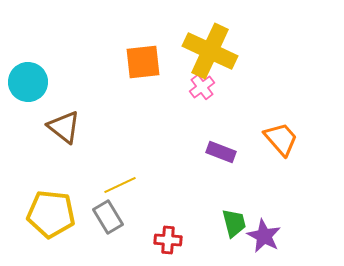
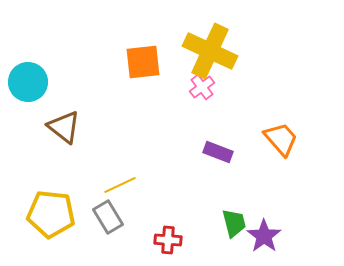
purple rectangle: moved 3 px left
purple star: rotated 8 degrees clockwise
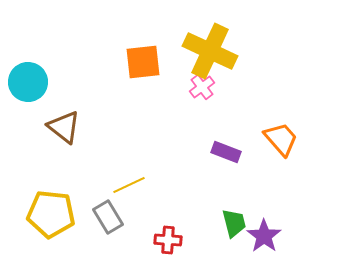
purple rectangle: moved 8 px right
yellow line: moved 9 px right
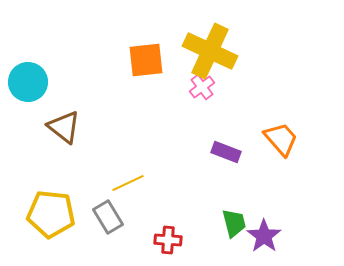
orange square: moved 3 px right, 2 px up
yellow line: moved 1 px left, 2 px up
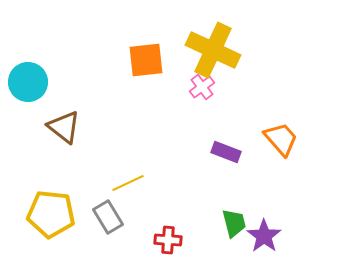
yellow cross: moved 3 px right, 1 px up
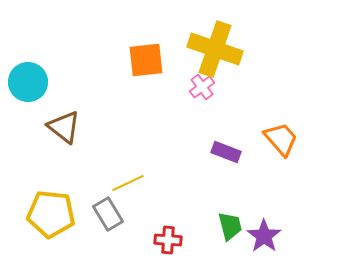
yellow cross: moved 2 px right, 1 px up; rotated 6 degrees counterclockwise
gray rectangle: moved 3 px up
green trapezoid: moved 4 px left, 3 px down
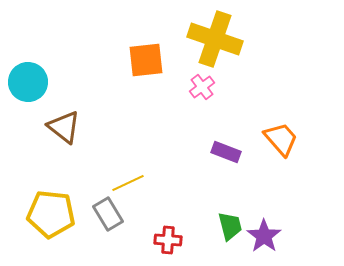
yellow cross: moved 10 px up
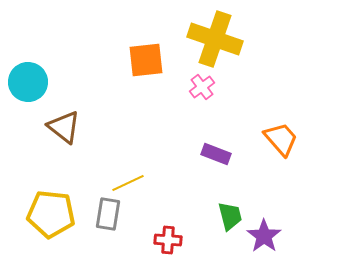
purple rectangle: moved 10 px left, 2 px down
gray rectangle: rotated 40 degrees clockwise
green trapezoid: moved 10 px up
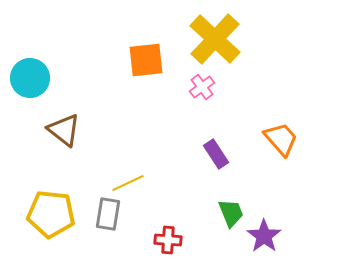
yellow cross: rotated 24 degrees clockwise
cyan circle: moved 2 px right, 4 px up
brown triangle: moved 3 px down
purple rectangle: rotated 36 degrees clockwise
green trapezoid: moved 1 px right, 3 px up; rotated 8 degrees counterclockwise
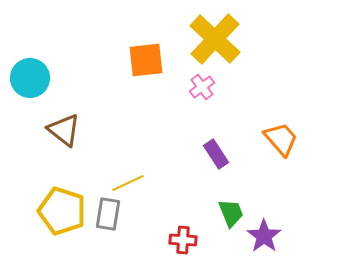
yellow pentagon: moved 11 px right, 3 px up; rotated 12 degrees clockwise
red cross: moved 15 px right
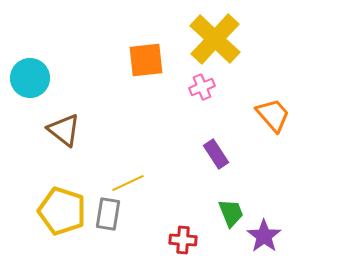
pink cross: rotated 15 degrees clockwise
orange trapezoid: moved 8 px left, 24 px up
